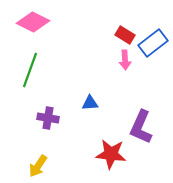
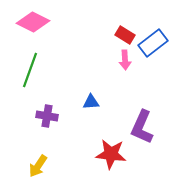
blue triangle: moved 1 px right, 1 px up
purple cross: moved 1 px left, 2 px up
purple L-shape: moved 1 px right
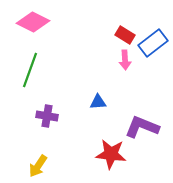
blue triangle: moved 7 px right
purple L-shape: rotated 88 degrees clockwise
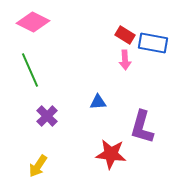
blue rectangle: rotated 48 degrees clockwise
green line: rotated 44 degrees counterclockwise
purple cross: rotated 35 degrees clockwise
purple L-shape: rotated 96 degrees counterclockwise
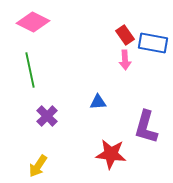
red rectangle: rotated 24 degrees clockwise
green line: rotated 12 degrees clockwise
purple L-shape: moved 4 px right
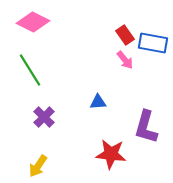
pink arrow: rotated 36 degrees counterclockwise
green line: rotated 20 degrees counterclockwise
purple cross: moved 3 px left, 1 px down
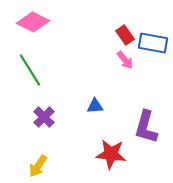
blue triangle: moved 3 px left, 4 px down
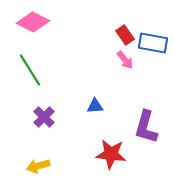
yellow arrow: rotated 40 degrees clockwise
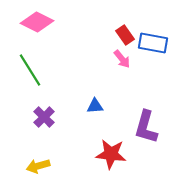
pink diamond: moved 4 px right
pink arrow: moved 3 px left, 1 px up
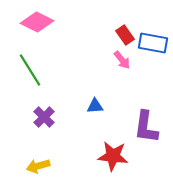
pink arrow: moved 1 px down
purple L-shape: rotated 8 degrees counterclockwise
red star: moved 2 px right, 2 px down
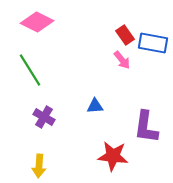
purple cross: rotated 15 degrees counterclockwise
yellow arrow: moved 1 px right; rotated 70 degrees counterclockwise
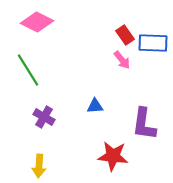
blue rectangle: rotated 8 degrees counterclockwise
green line: moved 2 px left
purple L-shape: moved 2 px left, 3 px up
